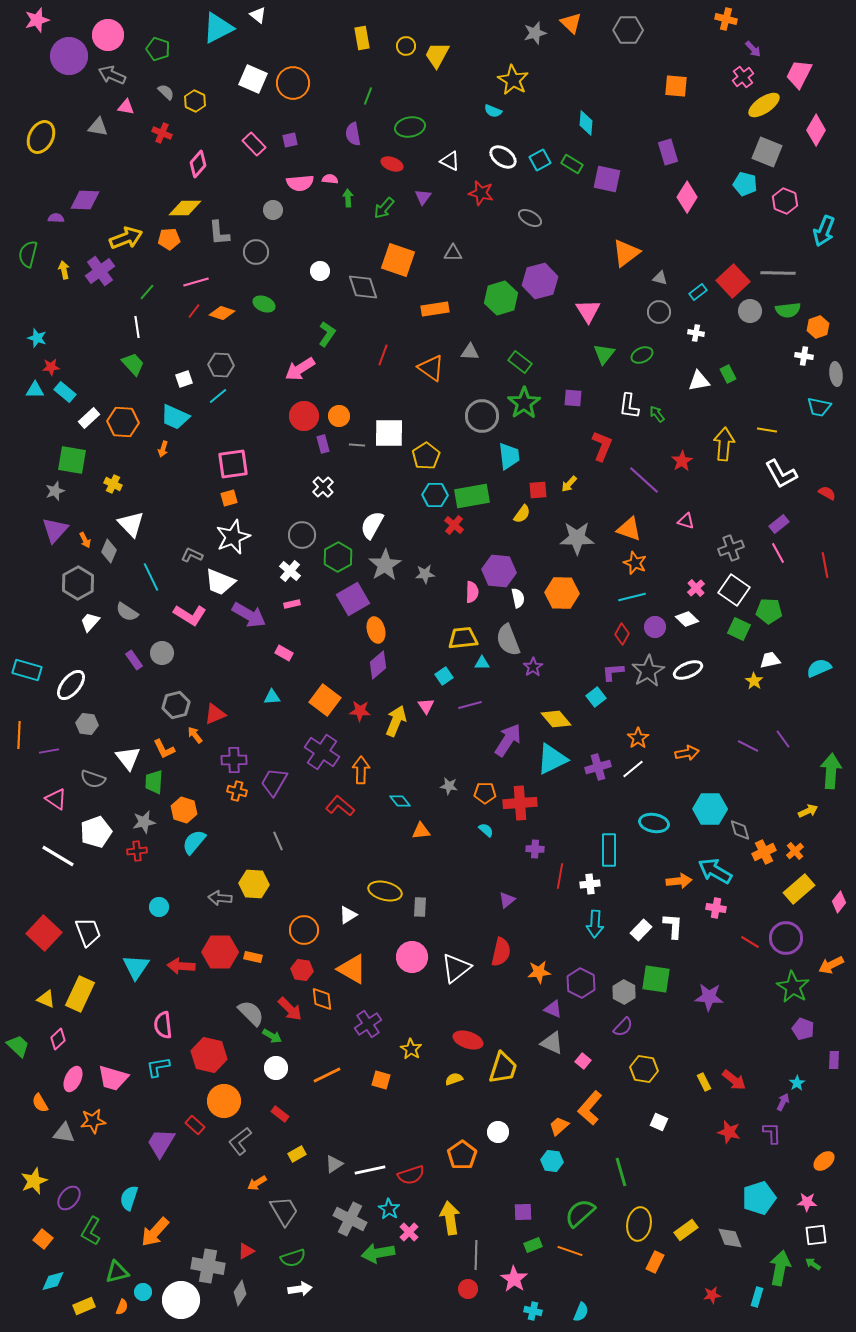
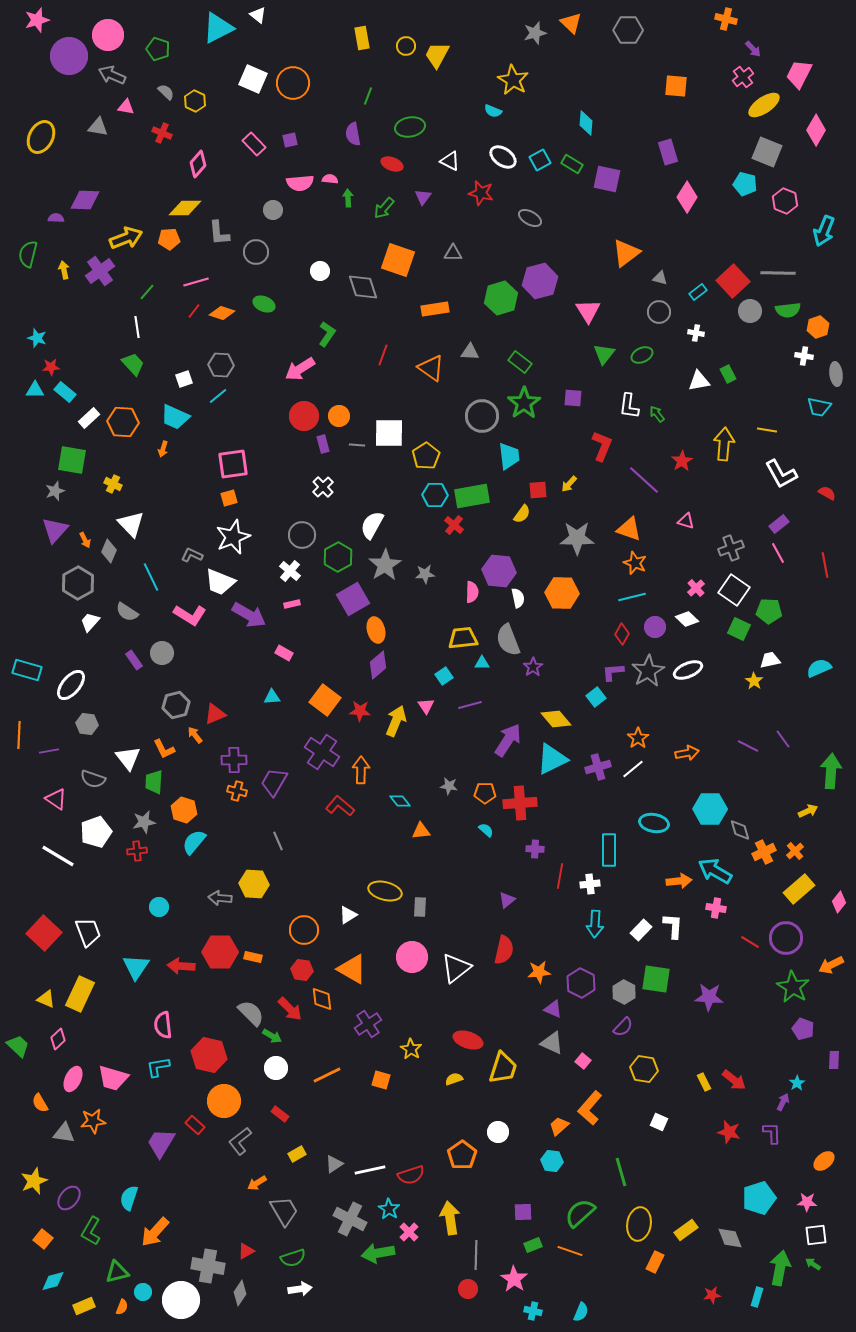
red semicircle at (501, 952): moved 3 px right, 2 px up
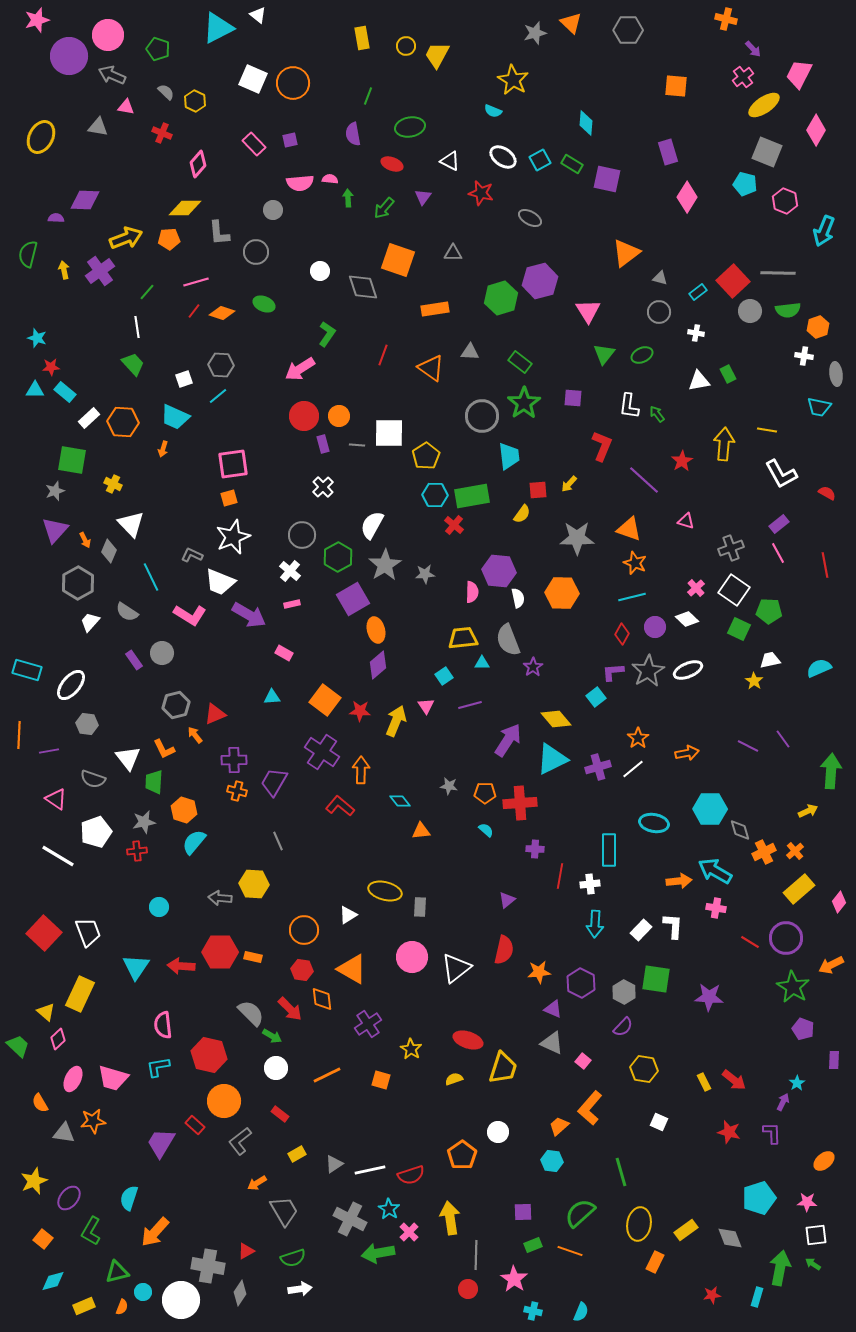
yellow triangle at (46, 999): moved 13 px down; rotated 18 degrees clockwise
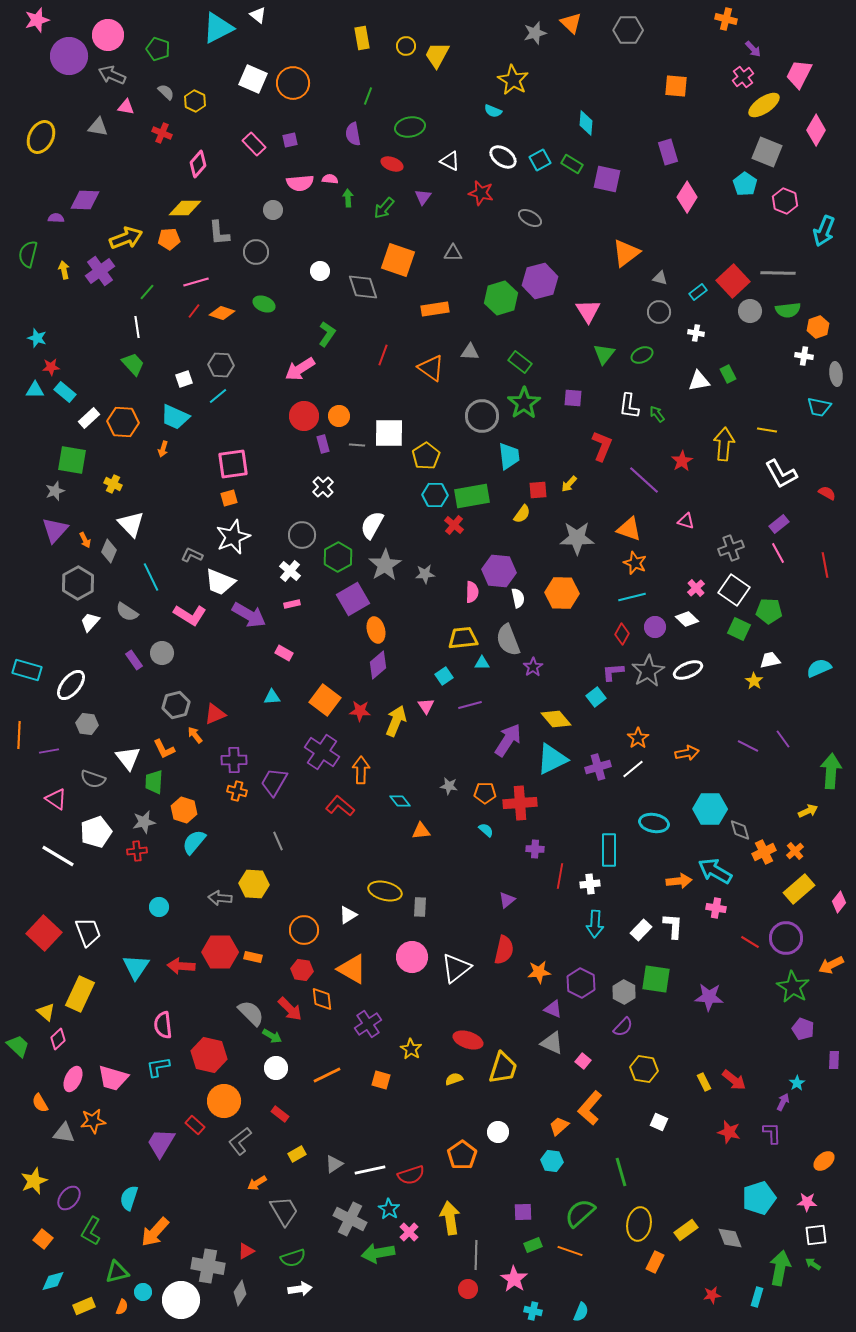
cyan pentagon at (745, 184): rotated 20 degrees clockwise
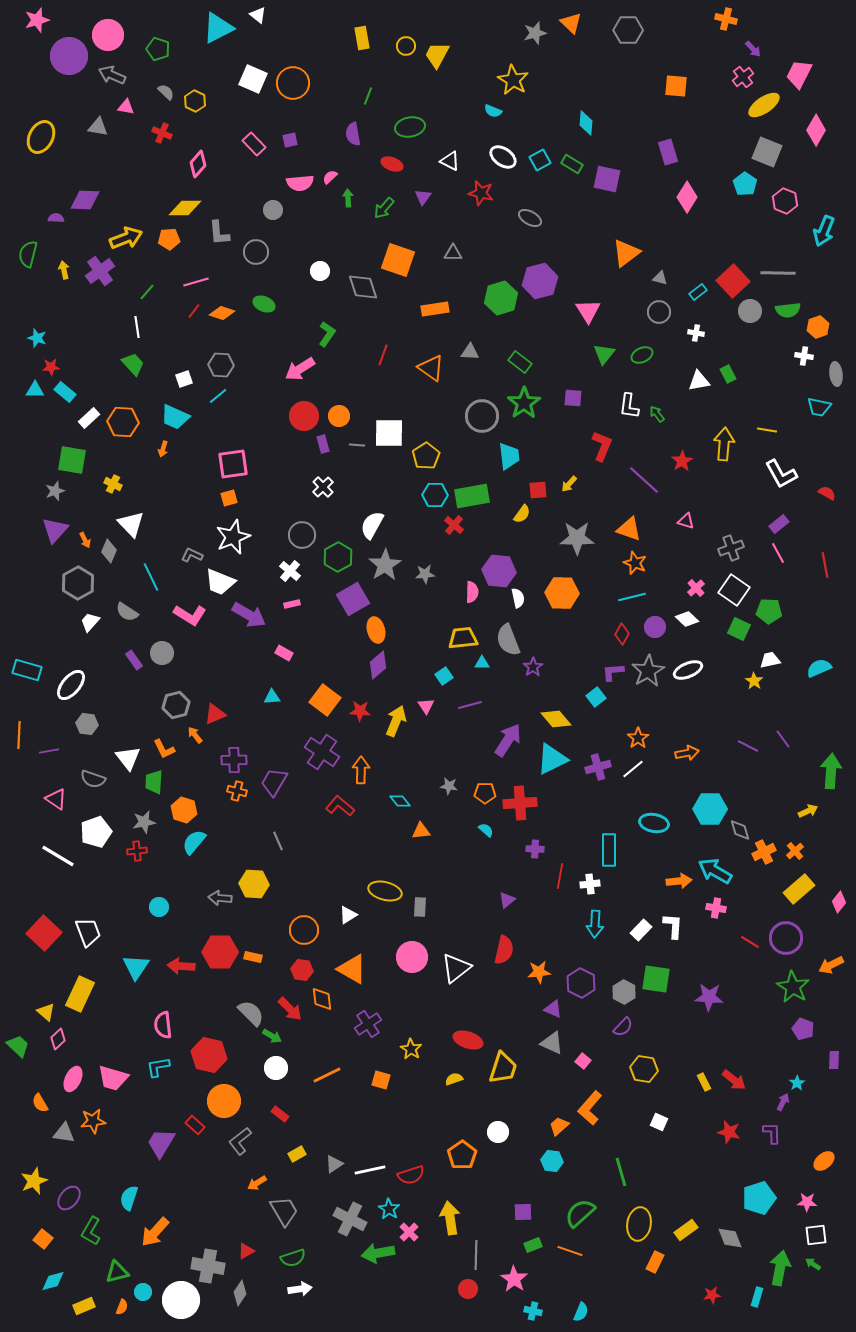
pink semicircle at (330, 179): moved 2 px up; rotated 49 degrees counterclockwise
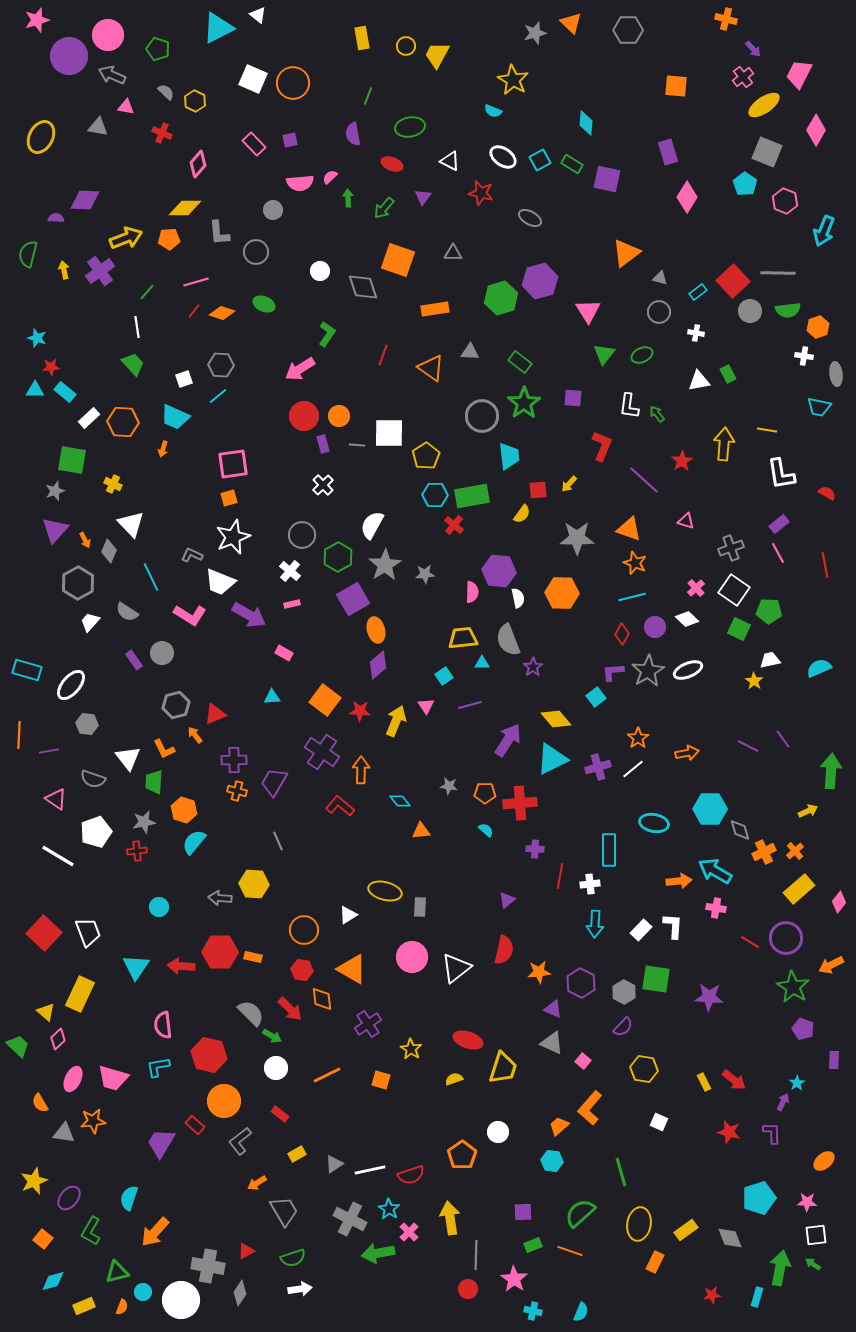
white L-shape at (781, 474): rotated 20 degrees clockwise
white cross at (323, 487): moved 2 px up
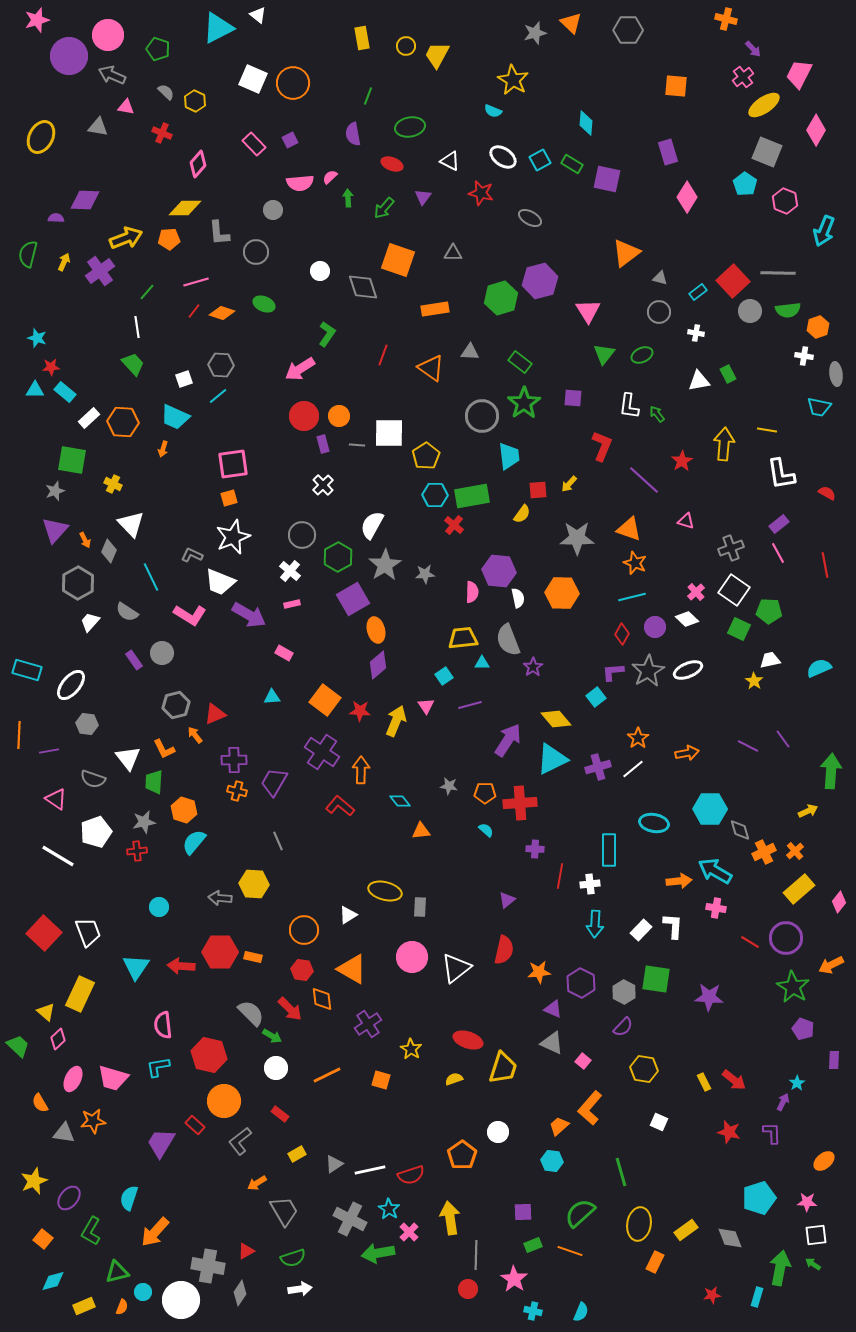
purple square at (290, 140): rotated 14 degrees counterclockwise
yellow arrow at (64, 270): moved 8 px up; rotated 36 degrees clockwise
pink cross at (696, 588): moved 4 px down
